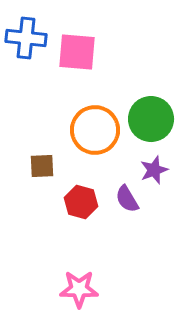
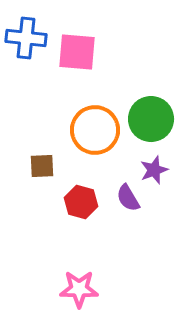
purple semicircle: moved 1 px right, 1 px up
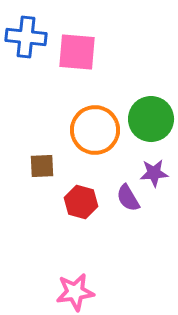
blue cross: moved 1 px up
purple star: moved 3 px down; rotated 16 degrees clockwise
pink star: moved 4 px left, 3 px down; rotated 9 degrees counterclockwise
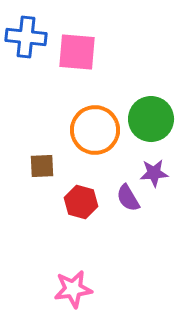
pink star: moved 2 px left, 3 px up
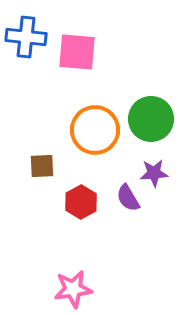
red hexagon: rotated 16 degrees clockwise
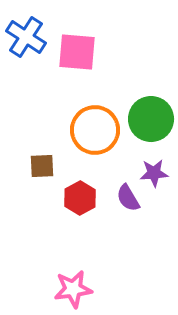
blue cross: rotated 27 degrees clockwise
red hexagon: moved 1 px left, 4 px up
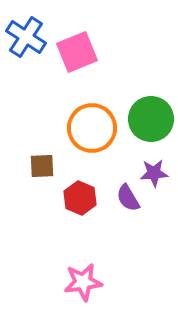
pink square: rotated 27 degrees counterclockwise
orange circle: moved 3 px left, 2 px up
red hexagon: rotated 8 degrees counterclockwise
pink star: moved 10 px right, 7 px up
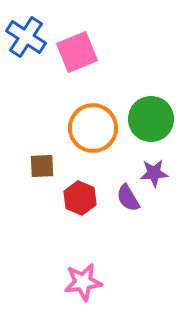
orange circle: moved 1 px right
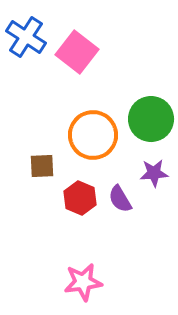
pink square: rotated 30 degrees counterclockwise
orange circle: moved 7 px down
purple semicircle: moved 8 px left, 1 px down
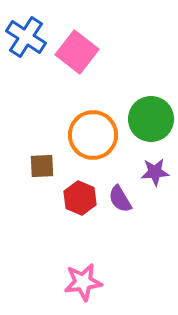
purple star: moved 1 px right, 1 px up
